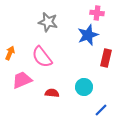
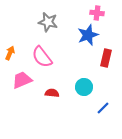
blue line: moved 2 px right, 2 px up
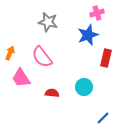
pink cross: rotated 24 degrees counterclockwise
pink trapezoid: moved 1 px left, 2 px up; rotated 100 degrees counterclockwise
blue line: moved 10 px down
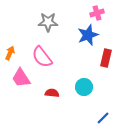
gray star: rotated 12 degrees counterclockwise
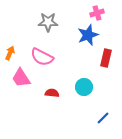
pink semicircle: rotated 25 degrees counterclockwise
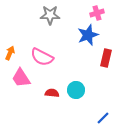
gray star: moved 2 px right, 7 px up
cyan circle: moved 8 px left, 3 px down
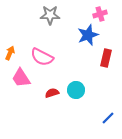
pink cross: moved 3 px right, 1 px down
red semicircle: rotated 24 degrees counterclockwise
blue line: moved 5 px right
